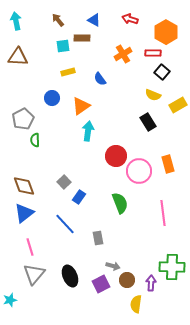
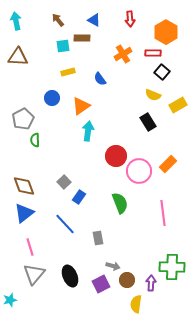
red arrow at (130, 19): rotated 112 degrees counterclockwise
orange rectangle at (168, 164): rotated 60 degrees clockwise
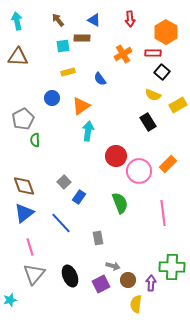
cyan arrow at (16, 21): moved 1 px right
blue line at (65, 224): moved 4 px left, 1 px up
brown circle at (127, 280): moved 1 px right
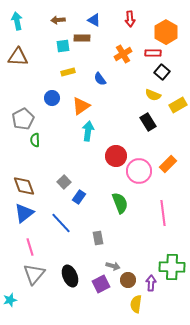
brown arrow at (58, 20): rotated 56 degrees counterclockwise
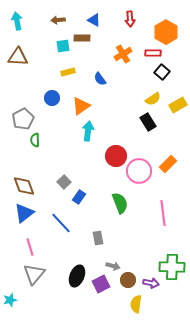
yellow semicircle at (153, 95): moved 4 px down; rotated 56 degrees counterclockwise
black ellipse at (70, 276): moved 7 px right; rotated 45 degrees clockwise
purple arrow at (151, 283): rotated 98 degrees clockwise
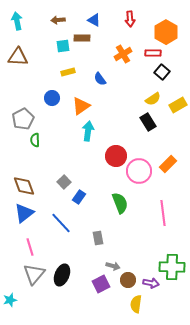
black ellipse at (77, 276): moved 15 px left, 1 px up
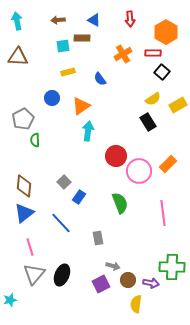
brown diamond at (24, 186): rotated 25 degrees clockwise
